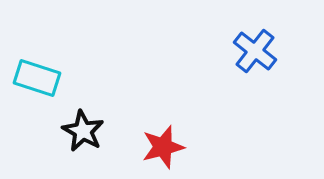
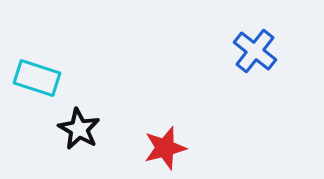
black star: moved 4 px left, 2 px up
red star: moved 2 px right, 1 px down
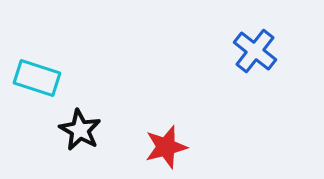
black star: moved 1 px right, 1 px down
red star: moved 1 px right, 1 px up
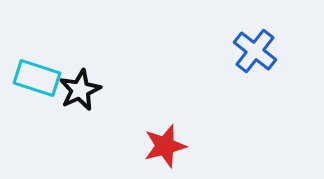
black star: moved 40 px up; rotated 18 degrees clockwise
red star: moved 1 px left, 1 px up
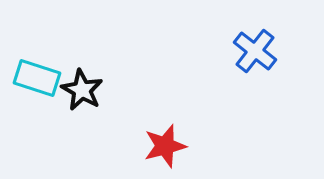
black star: moved 2 px right; rotated 18 degrees counterclockwise
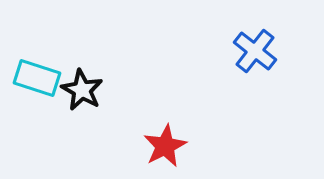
red star: rotated 12 degrees counterclockwise
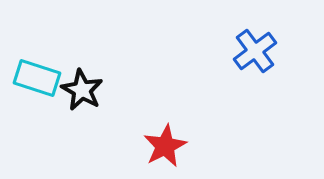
blue cross: rotated 15 degrees clockwise
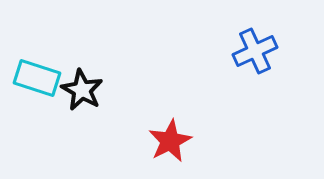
blue cross: rotated 12 degrees clockwise
red star: moved 5 px right, 5 px up
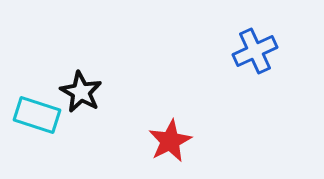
cyan rectangle: moved 37 px down
black star: moved 1 px left, 2 px down
